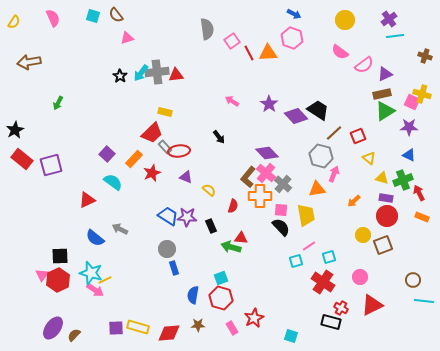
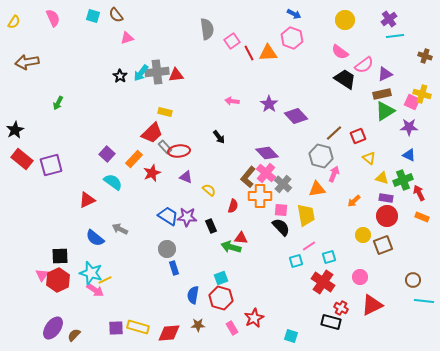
brown arrow at (29, 62): moved 2 px left
pink arrow at (232, 101): rotated 24 degrees counterclockwise
black trapezoid at (318, 110): moved 27 px right, 31 px up
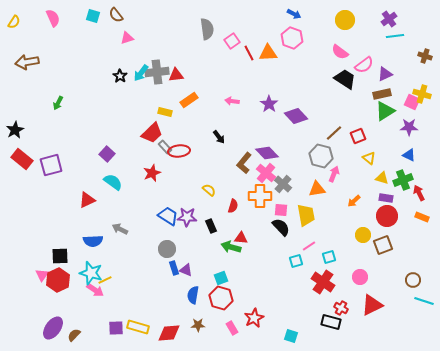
orange rectangle at (134, 159): moved 55 px right, 59 px up; rotated 12 degrees clockwise
purple triangle at (186, 177): moved 93 px down
brown L-shape at (248, 177): moved 4 px left, 14 px up
blue semicircle at (95, 238): moved 2 px left, 3 px down; rotated 42 degrees counterclockwise
cyan line at (424, 301): rotated 12 degrees clockwise
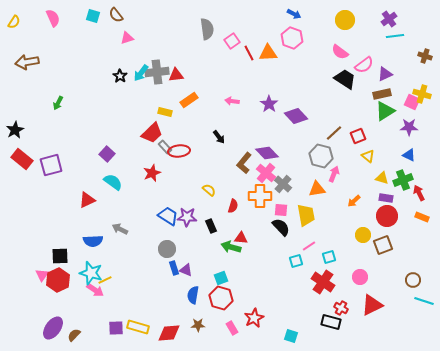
yellow triangle at (369, 158): moved 1 px left, 2 px up
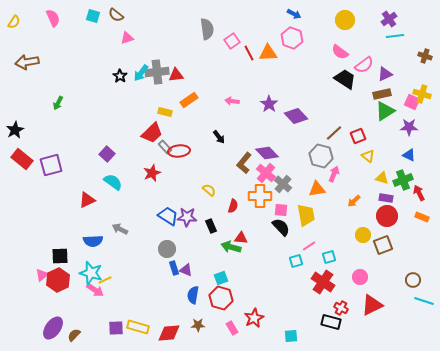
brown semicircle at (116, 15): rotated 14 degrees counterclockwise
pink triangle at (42, 275): rotated 16 degrees clockwise
cyan square at (291, 336): rotated 24 degrees counterclockwise
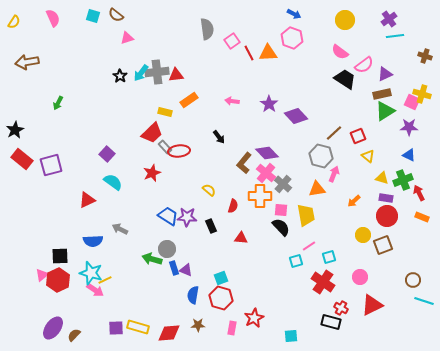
green arrow at (231, 247): moved 79 px left, 12 px down
pink rectangle at (232, 328): rotated 40 degrees clockwise
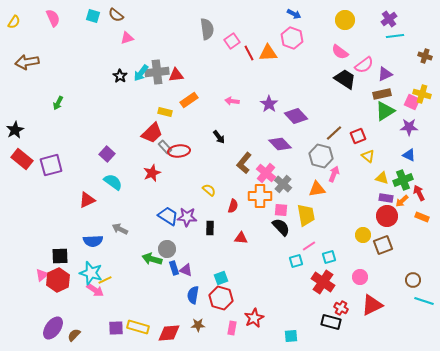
purple diamond at (267, 153): moved 13 px right, 9 px up
orange arrow at (354, 201): moved 48 px right
black rectangle at (211, 226): moved 1 px left, 2 px down; rotated 24 degrees clockwise
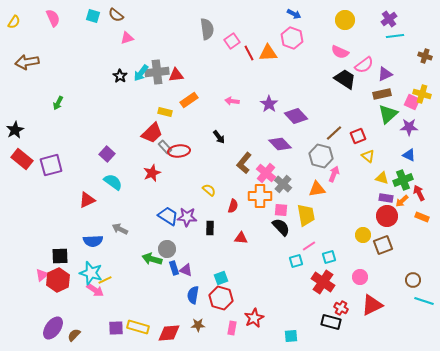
pink semicircle at (340, 52): rotated 12 degrees counterclockwise
green triangle at (385, 111): moved 3 px right, 3 px down; rotated 10 degrees counterclockwise
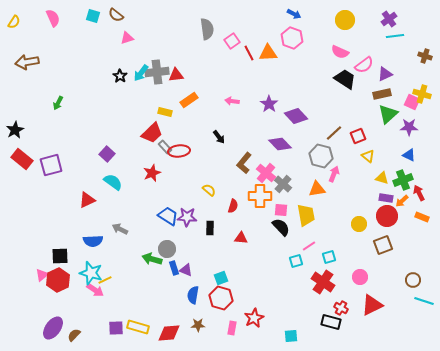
yellow circle at (363, 235): moved 4 px left, 11 px up
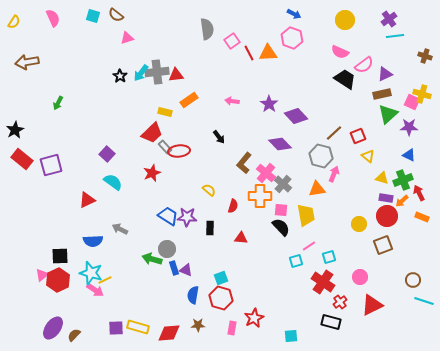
red cross at (341, 308): moved 1 px left, 6 px up; rotated 24 degrees clockwise
